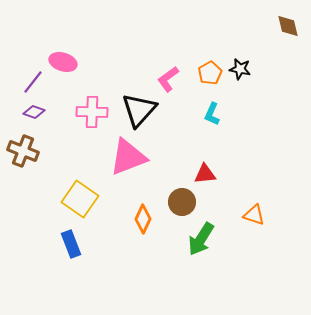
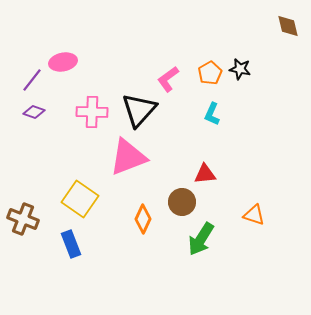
pink ellipse: rotated 28 degrees counterclockwise
purple line: moved 1 px left, 2 px up
brown cross: moved 68 px down
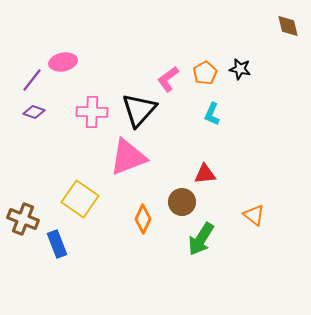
orange pentagon: moved 5 px left
orange triangle: rotated 20 degrees clockwise
blue rectangle: moved 14 px left
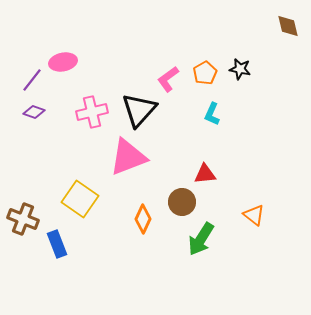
pink cross: rotated 16 degrees counterclockwise
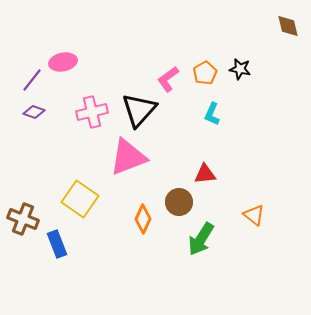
brown circle: moved 3 px left
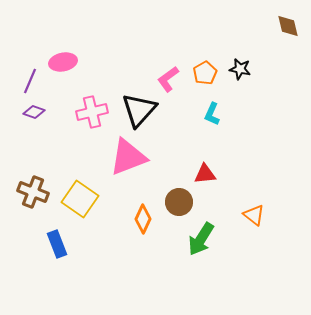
purple line: moved 2 px left, 1 px down; rotated 15 degrees counterclockwise
brown cross: moved 10 px right, 27 px up
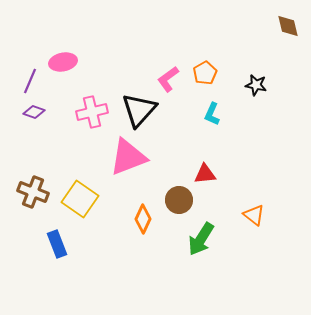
black star: moved 16 px right, 16 px down
brown circle: moved 2 px up
